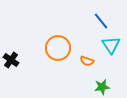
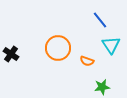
blue line: moved 1 px left, 1 px up
black cross: moved 6 px up
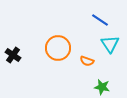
blue line: rotated 18 degrees counterclockwise
cyan triangle: moved 1 px left, 1 px up
black cross: moved 2 px right, 1 px down
green star: rotated 21 degrees clockwise
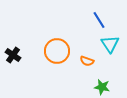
blue line: moved 1 px left; rotated 24 degrees clockwise
orange circle: moved 1 px left, 3 px down
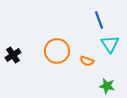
blue line: rotated 12 degrees clockwise
black cross: rotated 21 degrees clockwise
green star: moved 5 px right, 1 px up
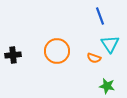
blue line: moved 1 px right, 4 px up
black cross: rotated 28 degrees clockwise
orange semicircle: moved 7 px right, 3 px up
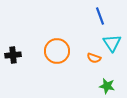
cyan triangle: moved 2 px right, 1 px up
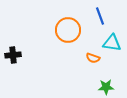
cyan triangle: rotated 48 degrees counterclockwise
orange circle: moved 11 px right, 21 px up
orange semicircle: moved 1 px left
green star: moved 1 px left, 1 px down; rotated 14 degrees counterclockwise
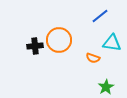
blue line: rotated 72 degrees clockwise
orange circle: moved 9 px left, 10 px down
black cross: moved 22 px right, 9 px up
green star: rotated 28 degrees counterclockwise
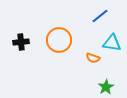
black cross: moved 14 px left, 4 px up
